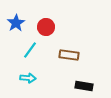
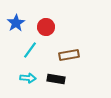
brown rectangle: rotated 18 degrees counterclockwise
black rectangle: moved 28 px left, 7 px up
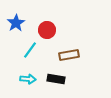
red circle: moved 1 px right, 3 px down
cyan arrow: moved 1 px down
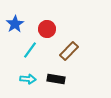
blue star: moved 1 px left, 1 px down
red circle: moved 1 px up
brown rectangle: moved 4 px up; rotated 36 degrees counterclockwise
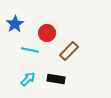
red circle: moved 4 px down
cyan line: rotated 66 degrees clockwise
cyan arrow: rotated 49 degrees counterclockwise
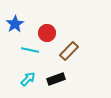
black rectangle: rotated 30 degrees counterclockwise
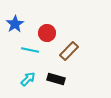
black rectangle: rotated 36 degrees clockwise
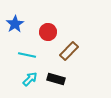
red circle: moved 1 px right, 1 px up
cyan line: moved 3 px left, 5 px down
cyan arrow: moved 2 px right
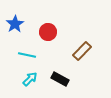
brown rectangle: moved 13 px right
black rectangle: moved 4 px right; rotated 12 degrees clockwise
